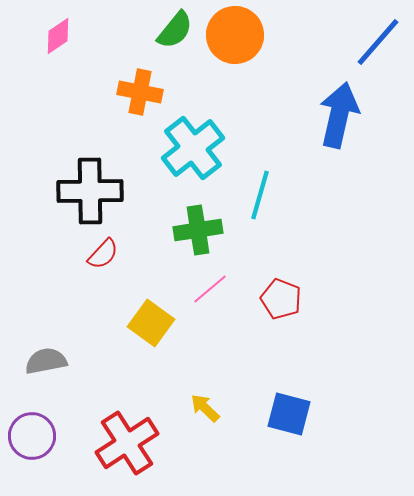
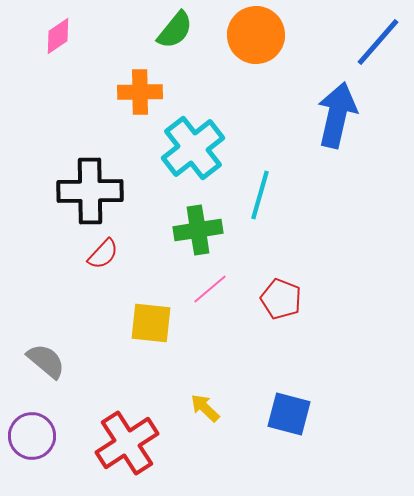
orange circle: moved 21 px right
orange cross: rotated 12 degrees counterclockwise
blue arrow: moved 2 px left
yellow square: rotated 30 degrees counterclockwise
gray semicircle: rotated 51 degrees clockwise
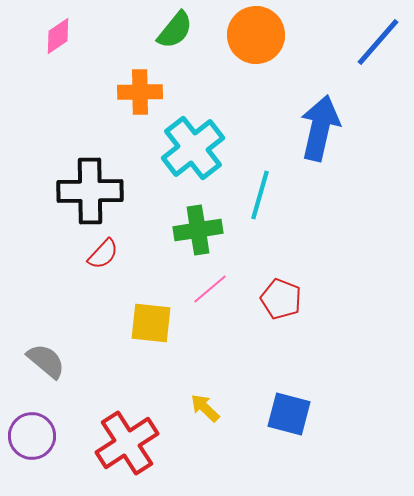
blue arrow: moved 17 px left, 13 px down
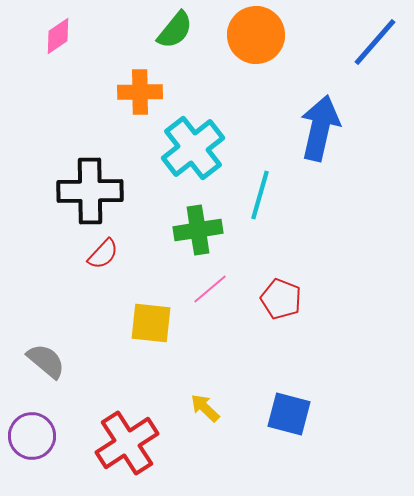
blue line: moved 3 px left
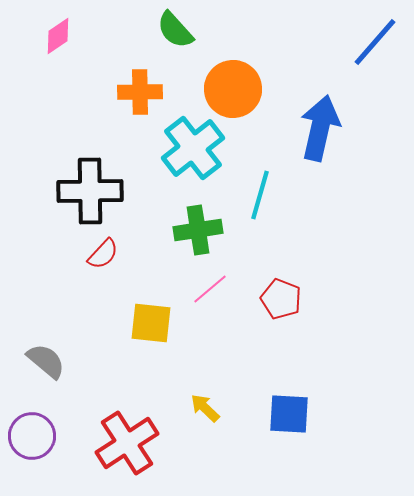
green semicircle: rotated 99 degrees clockwise
orange circle: moved 23 px left, 54 px down
blue square: rotated 12 degrees counterclockwise
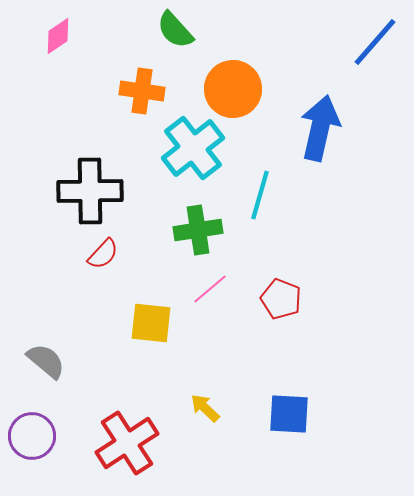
orange cross: moved 2 px right, 1 px up; rotated 9 degrees clockwise
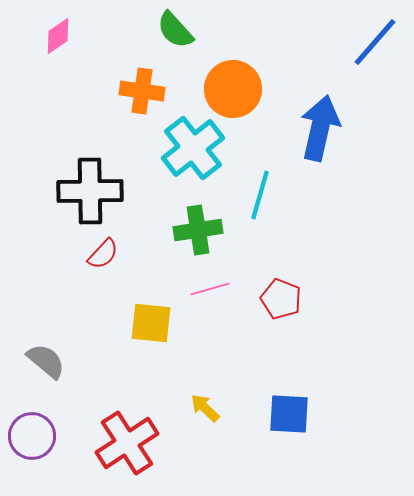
pink line: rotated 24 degrees clockwise
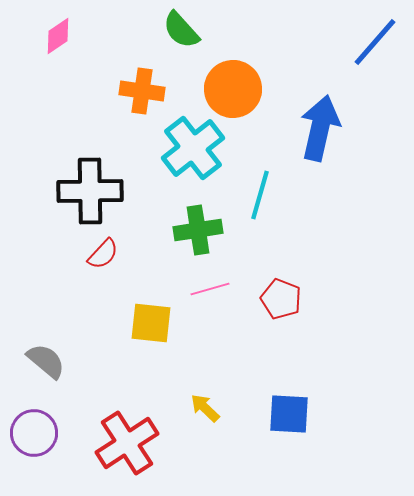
green semicircle: moved 6 px right
purple circle: moved 2 px right, 3 px up
